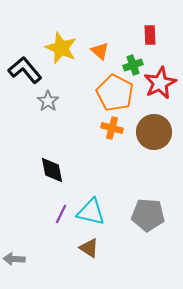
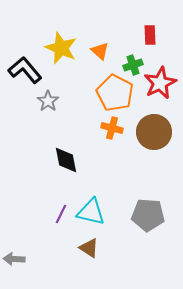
black diamond: moved 14 px right, 10 px up
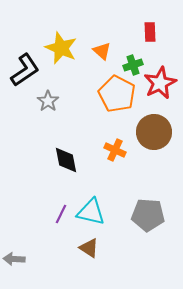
red rectangle: moved 3 px up
orange triangle: moved 2 px right
black L-shape: rotated 96 degrees clockwise
orange pentagon: moved 2 px right, 1 px down
orange cross: moved 3 px right, 22 px down; rotated 10 degrees clockwise
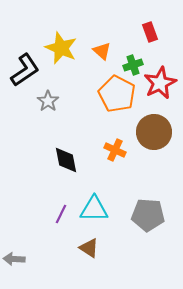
red rectangle: rotated 18 degrees counterclockwise
cyan triangle: moved 3 px right, 3 px up; rotated 12 degrees counterclockwise
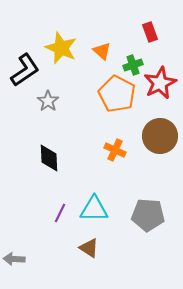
brown circle: moved 6 px right, 4 px down
black diamond: moved 17 px left, 2 px up; rotated 8 degrees clockwise
purple line: moved 1 px left, 1 px up
